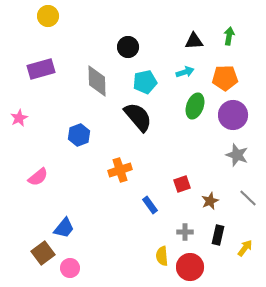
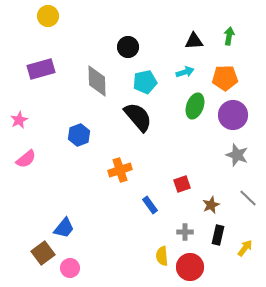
pink star: moved 2 px down
pink semicircle: moved 12 px left, 18 px up
brown star: moved 1 px right, 4 px down
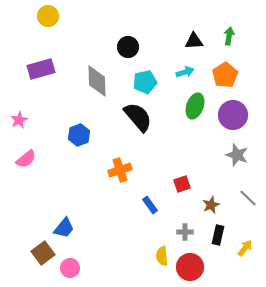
orange pentagon: moved 3 px up; rotated 30 degrees counterclockwise
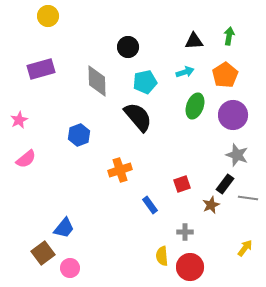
gray line: rotated 36 degrees counterclockwise
black rectangle: moved 7 px right, 51 px up; rotated 24 degrees clockwise
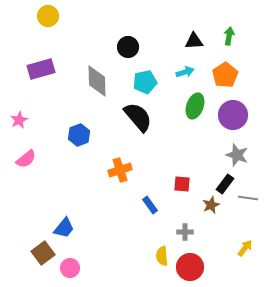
red square: rotated 24 degrees clockwise
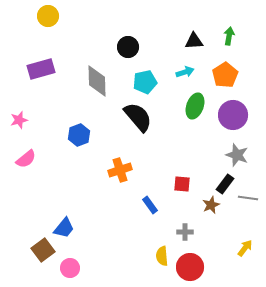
pink star: rotated 12 degrees clockwise
brown square: moved 3 px up
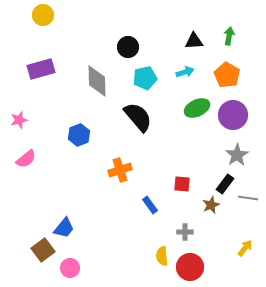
yellow circle: moved 5 px left, 1 px up
orange pentagon: moved 2 px right; rotated 10 degrees counterclockwise
cyan pentagon: moved 4 px up
green ellipse: moved 2 px right, 2 px down; rotated 45 degrees clockwise
gray star: rotated 20 degrees clockwise
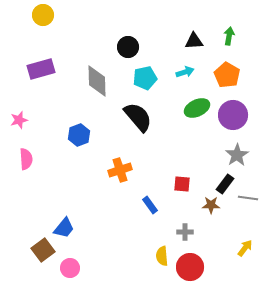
pink semicircle: rotated 55 degrees counterclockwise
brown star: rotated 24 degrees clockwise
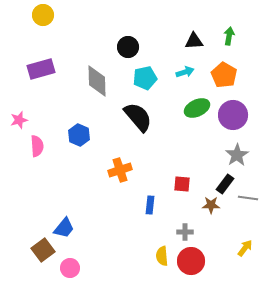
orange pentagon: moved 3 px left
blue hexagon: rotated 15 degrees counterclockwise
pink semicircle: moved 11 px right, 13 px up
blue rectangle: rotated 42 degrees clockwise
red circle: moved 1 px right, 6 px up
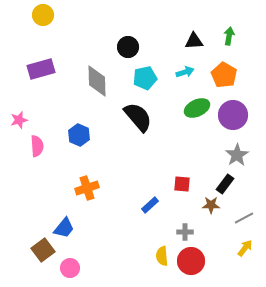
orange cross: moved 33 px left, 18 px down
gray line: moved 4 px left, 20 px down; rotated 36 degrees counterclockwise
blue rectangle: rotated 42 degrees clockwise
